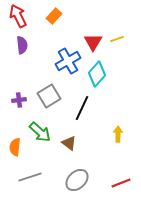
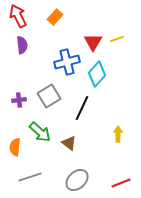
orange rectangle: moved 1 px right, 1 px down
blue cross: moved 1 px left, 1 px down; rotated 15 degrees clockwise
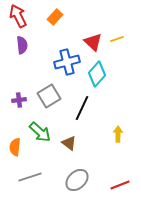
red triangle: rotated 18 degrees counterclockwise
red line: moved 1 px left, 2 px down
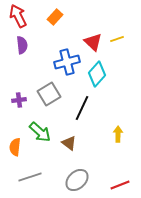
gray square: moved 2 px up
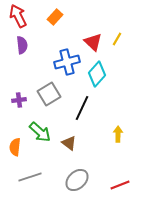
yellow line: rotated 40 degrees counterclockwise
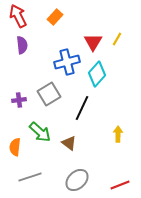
red triangle: rotated 18 degrees clockwise
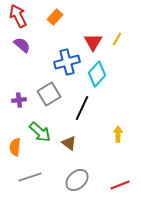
purple semicircle: rotated 42 degrees counterclockwise
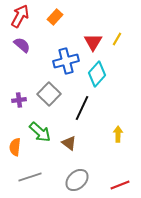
red arrow: moved 2 px right; rotated 55 degrees clockwise
blue cross: moved 1 px left, 1 px up
gray square: rotated 15 degrees counterclockwise
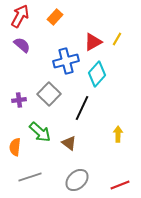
red triangle: rotated 30 degrees clockwise
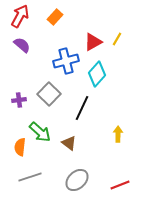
orange semicircle: moved 5 px right
